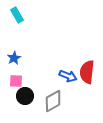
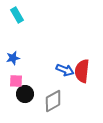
blue star: moved 1 px left; rotated 16 degrees clockwise
red semicircle: moved 5 px left, 1 px up
blue arrow: moved 3 px left, 6 px up
black circle: moved 2 px up
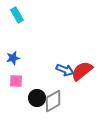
red semicircle: rotated 45 degrees clockwise
black circle: moved 12 px right, 4 px down
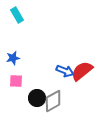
blue arrow: moved 1 px down
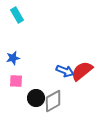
black circle: moved 1 px left
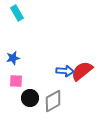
cyan rectangle: moved 2 px up
blue arrow: rotated 18 degrees counterclockwise
black circle: moved 6 px left
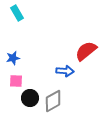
red semicircle: moved 4 px right, 20 px up
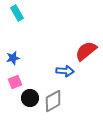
pink square: moved 1 px left, 1 px down; rotated 24 degrees counterclockwise
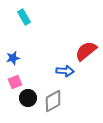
cyan rectangle: moved 7 px right, 4 px down
black circle: moved 2 px left
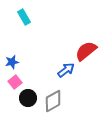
blue star: moved 1 px left, 4 px down
blue arrow: moved 1 px right, 1 px up; rotated 42 degrees counterclockwise
pink square: rotated 16 degrees counterclockwise
